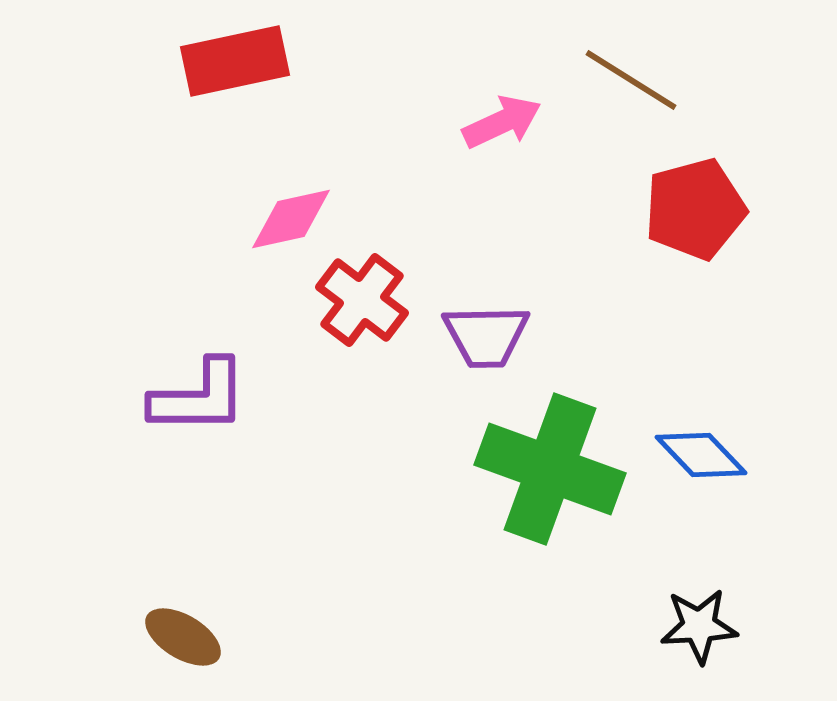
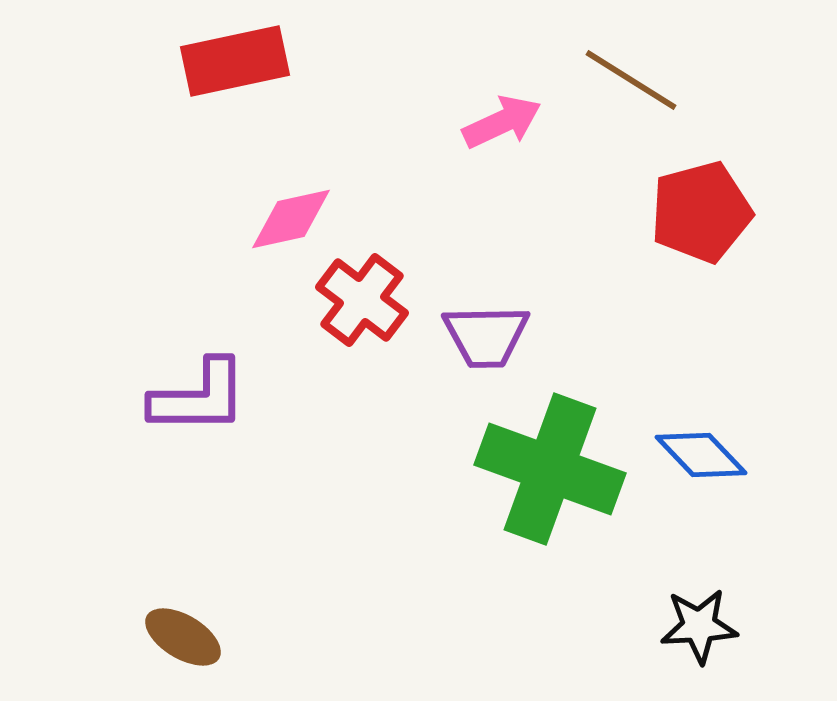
red pentagon: moved 6 px right, 3 px down
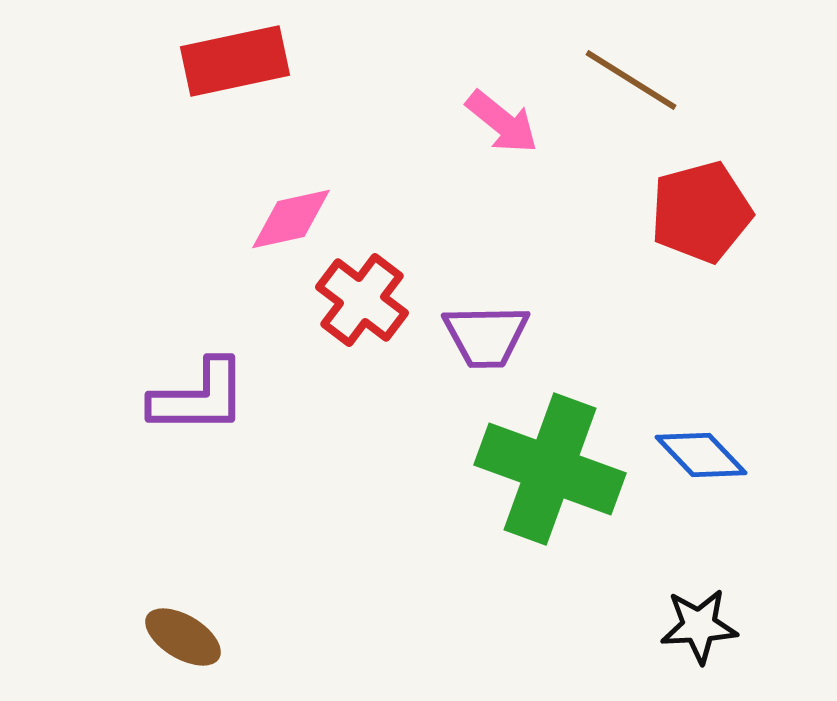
pink arrow: rotated 64 degrees clockwise
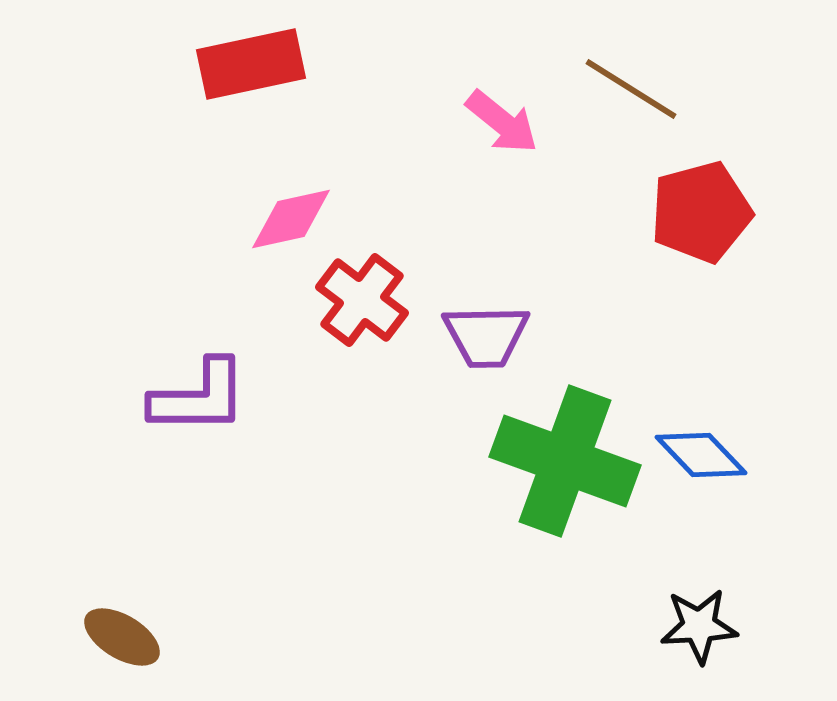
red rectangle: moved 16 px right, 3 px down
brown line: moved 9 px down
green cross: moved 15 px right, 8 px up
brown ellipse: moved 61 px left
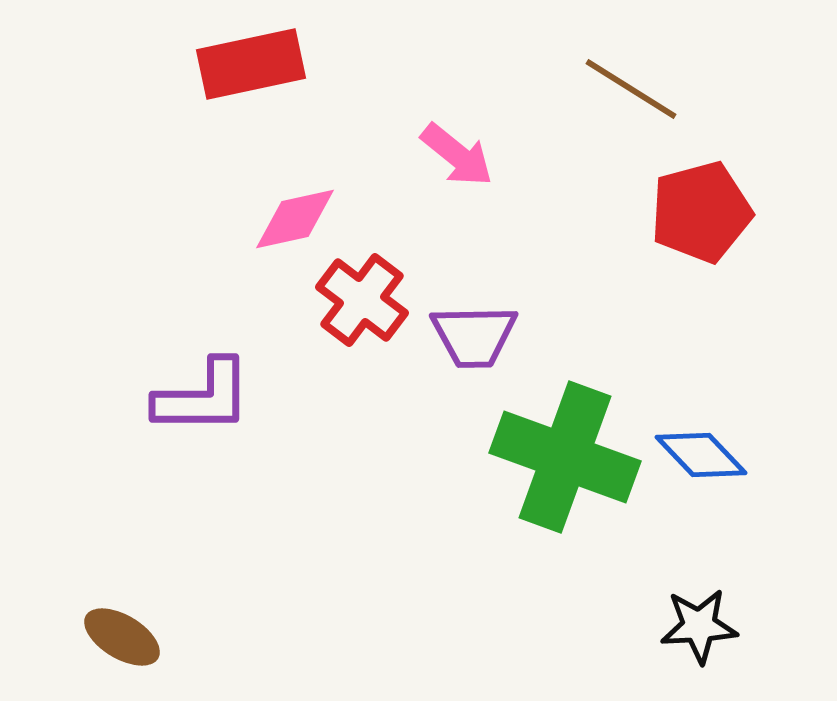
pink arrow: moved 45 px left, 33 px down
pink diamond: moved 4 px right
purple trapezoid: moved 12 px left
purple L-shape: moved 4 px right
green cross: moved 4 px up
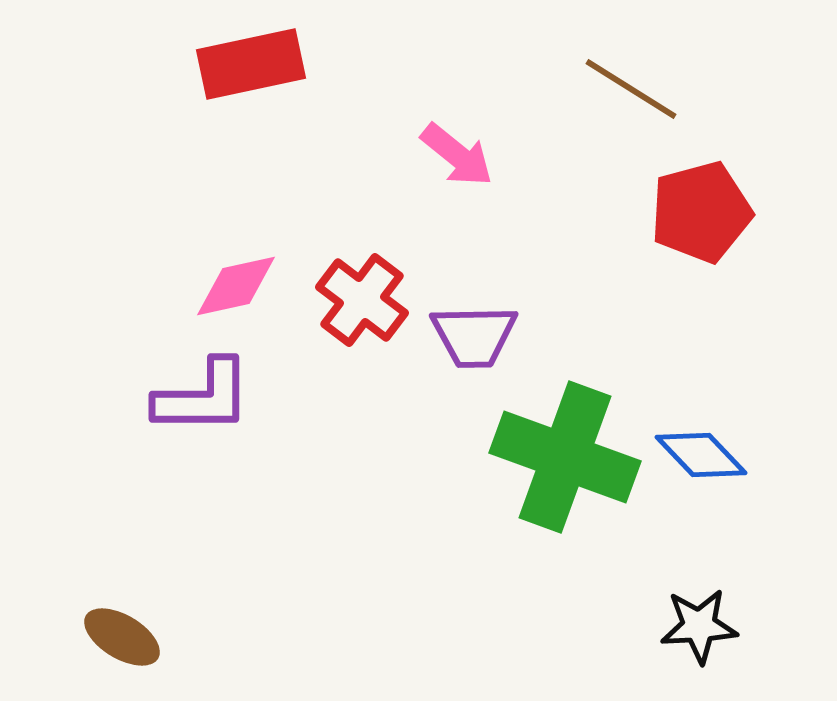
pink diamond: moved 59 px left, 67 px down
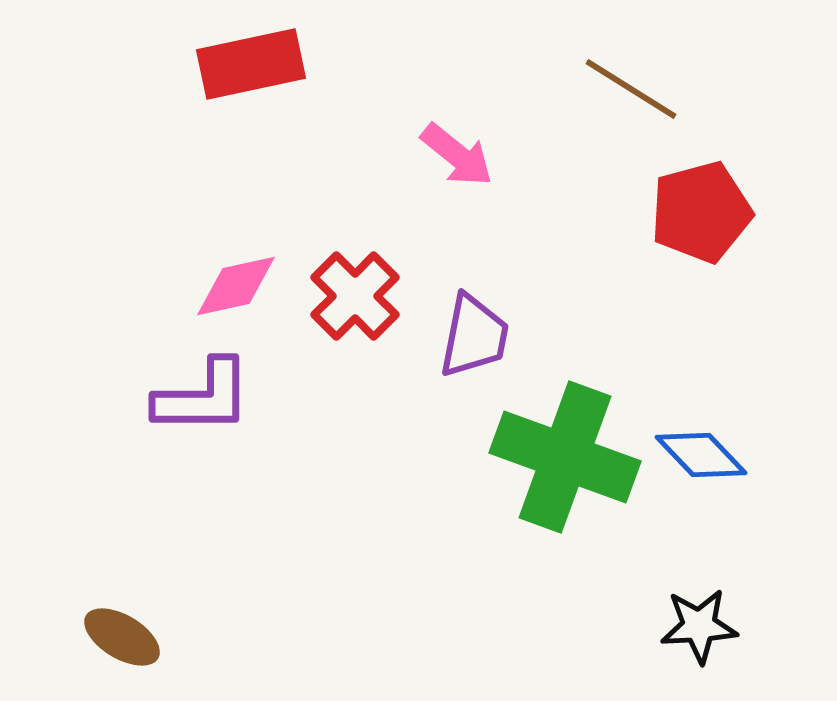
red cross: moved 7 px left, 4 px up; rotated 8 degrees clockwise
purple trapezoid: rotated 78 degrees counterclockwise
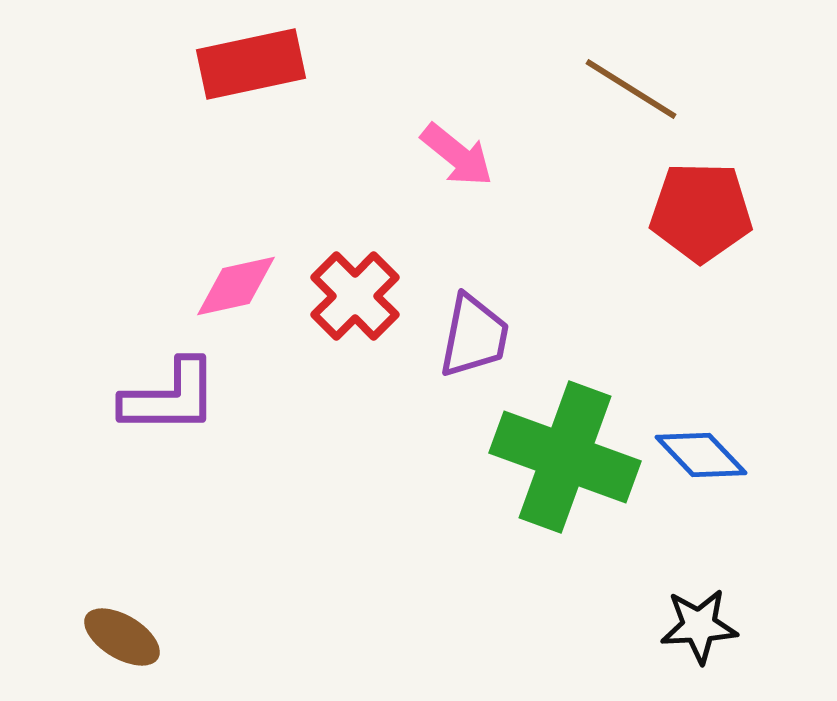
red pentagon: rotated 16 degrees clockwise
purple L-shape: moved 33 px left
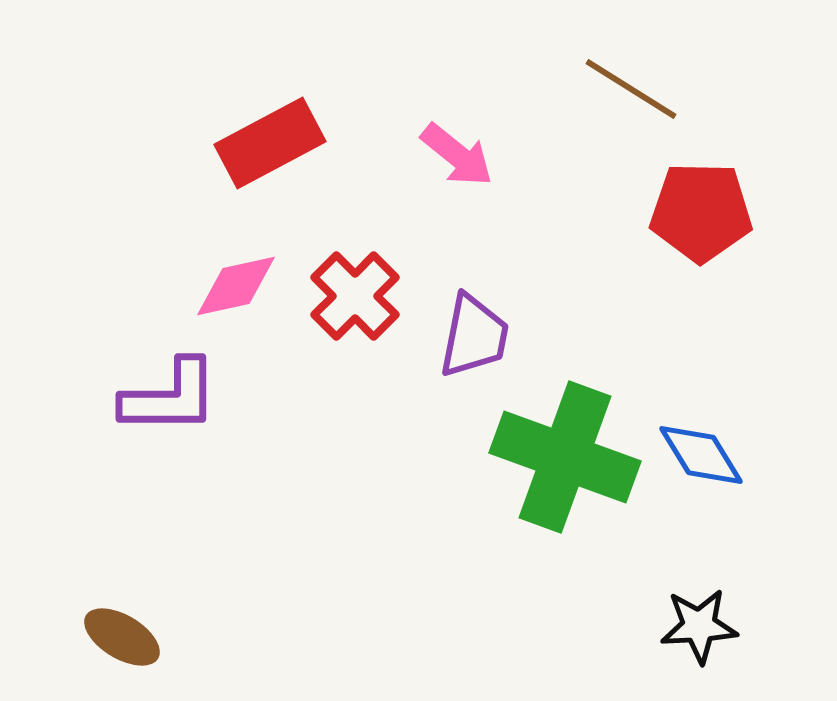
red rectangle: moved 19 px right, 79 px down; rotated 16 degrees counterclockwise
blue diamond: rotated 12 degrees clockwise
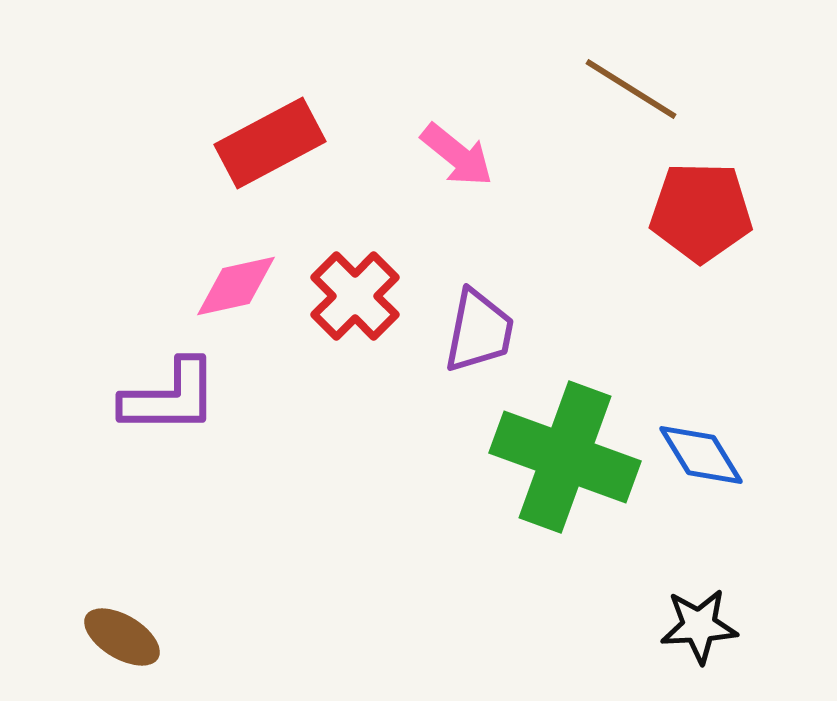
purple trapezoid: moved 5 px right, 5 px up
